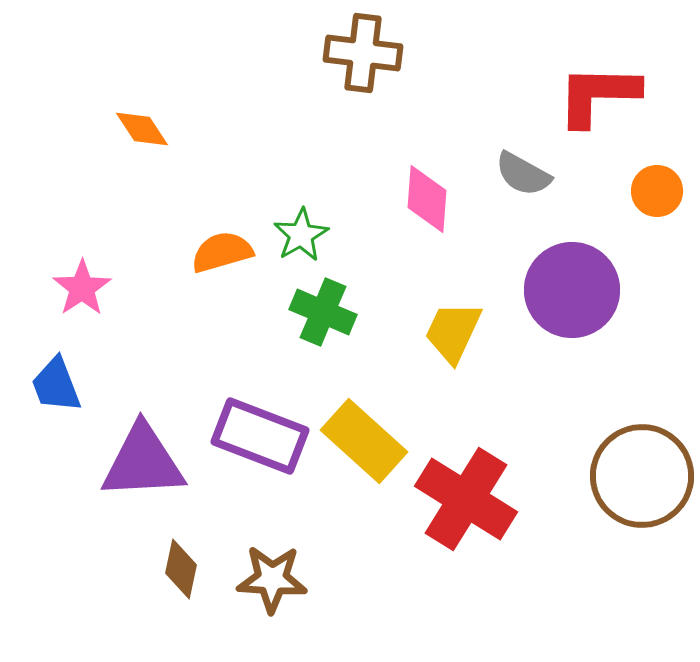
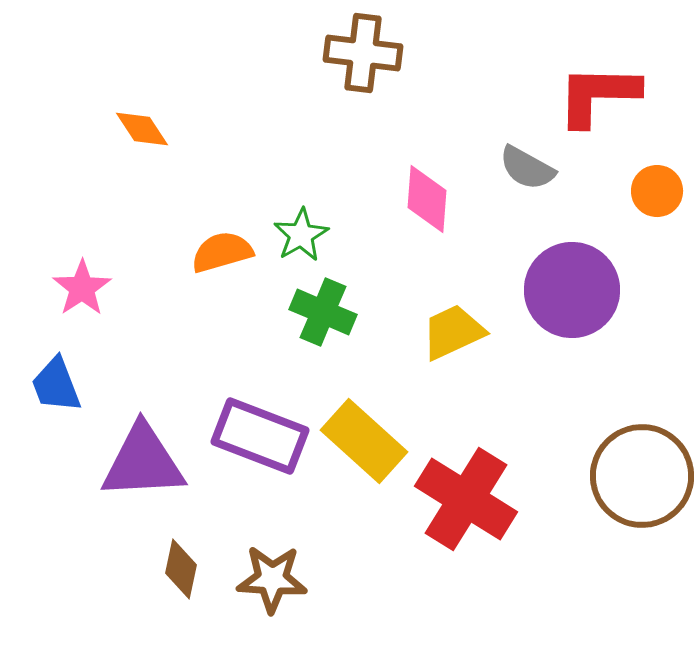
gray semicircle: moved 4 px right, 6 px up
yellow trapezoid: rotated 40 degrees clockwise
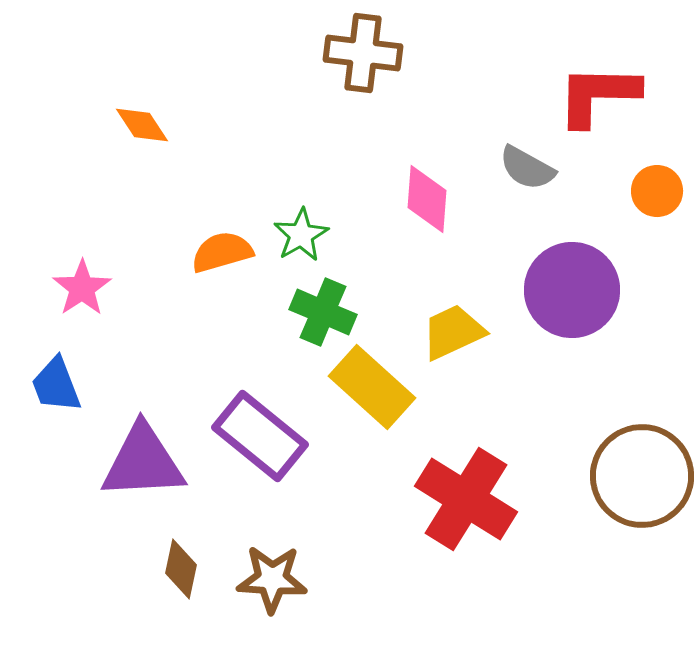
orange diamond: moved 4 px up
purple rectangle: rotated 18 degrees clockwise
yellow rectangle: moved 8 px right, 54 px up
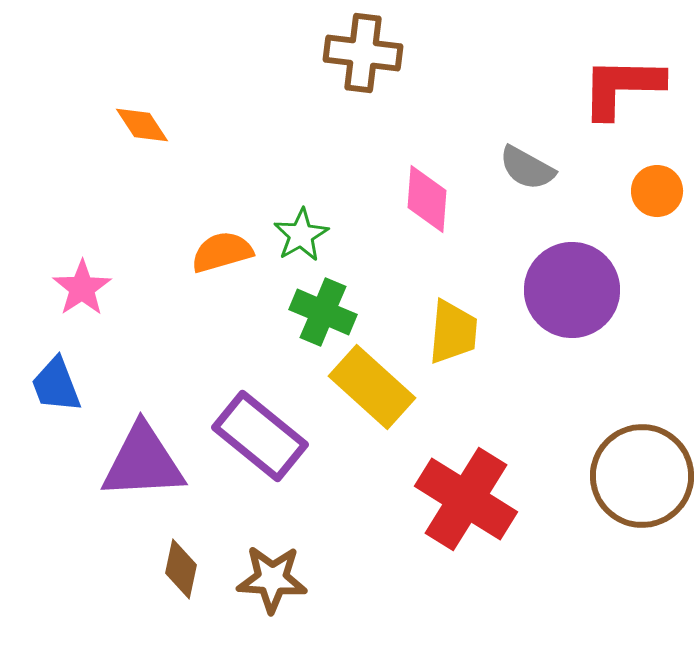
red L-shape: moved 24 px right, 8 px up
yellow trapezoid: rotated 120 degrees clockwise
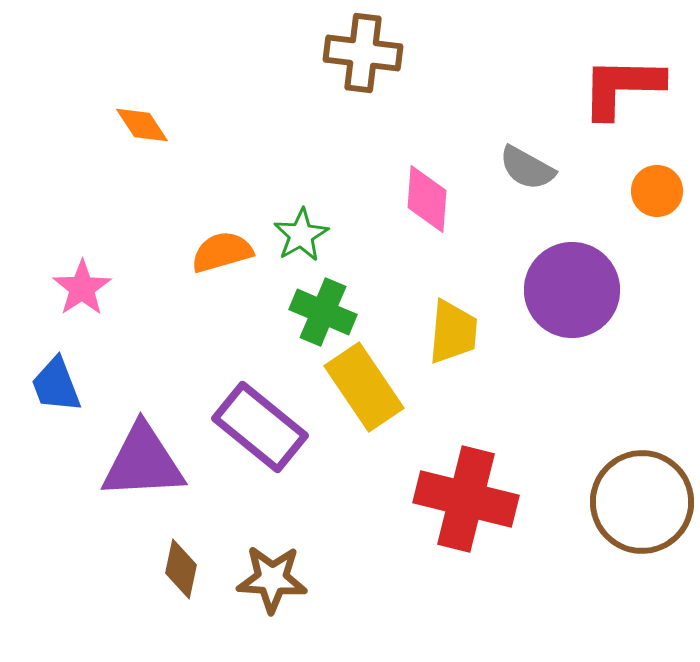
yellow rectangle: moved 8 px left; rotated 14 degrees clockwise
purple rectangle: moved 9 px up
brown circle: moved 26 px down
red cross: rotated 18 degrees counterclockwise
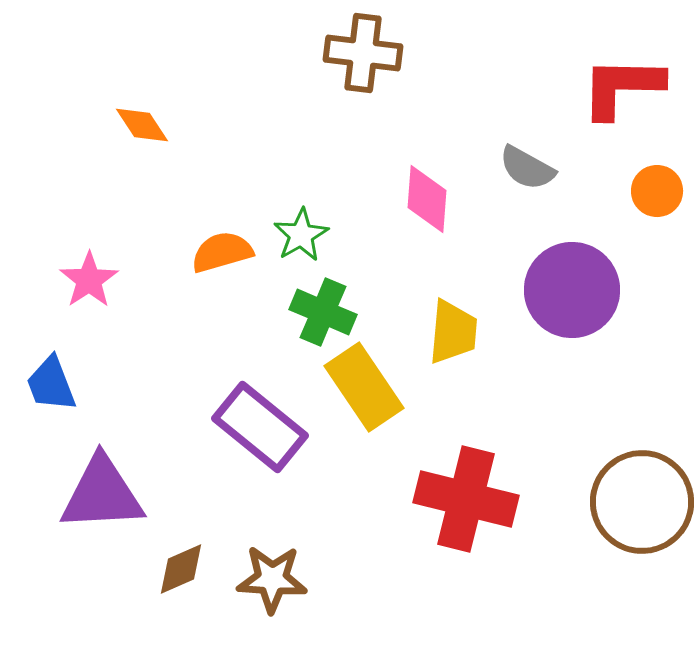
pink star: moved 7 px right, 8 px up
blue trapezoid: moved 5 px left, 1 px up
purple triangle: moved 41 px left, 32 px down
brown diamond: rotated 54 degrees clockwise
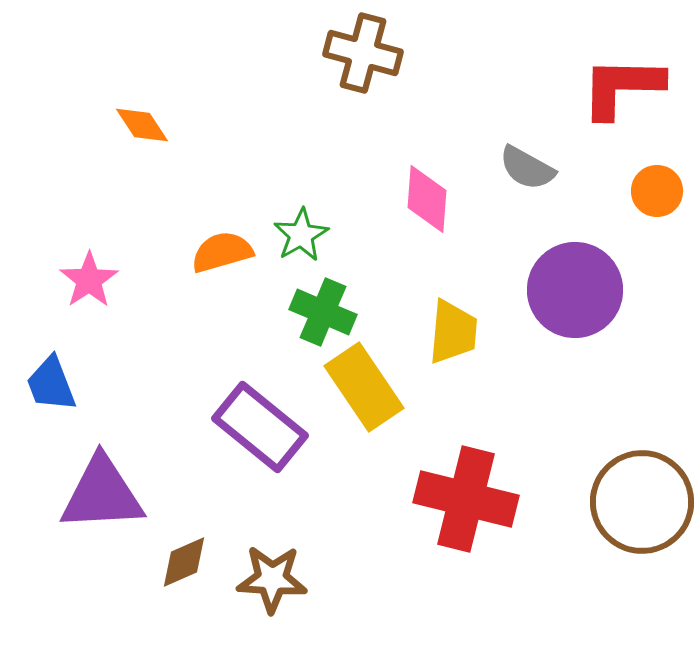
brown cross: rotated 8 degrees clockwise
purple circle: moved 3 px right
brown diamond: moved 3 px right, 7 px up
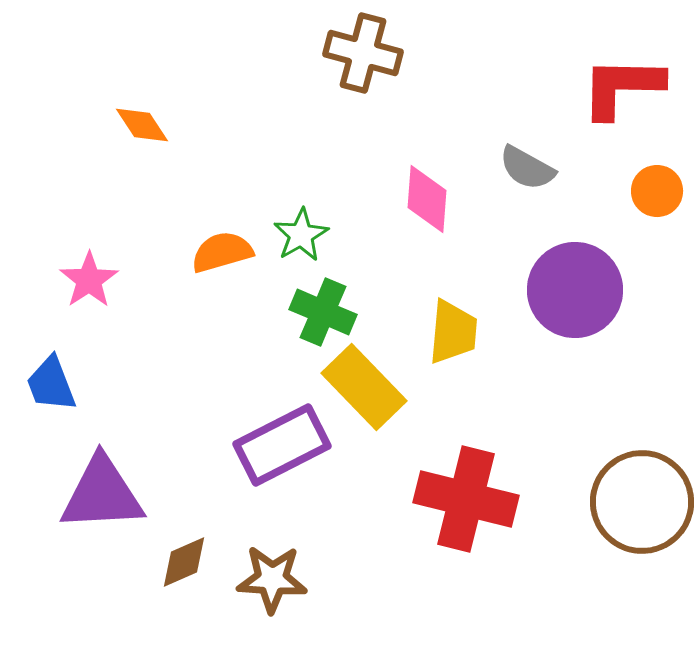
yellow rectangle: rotated 10 degrees counterclockwise
purple rectangle: moved 22 px right, 18 px down; rotated 66 degrees counterclockwise
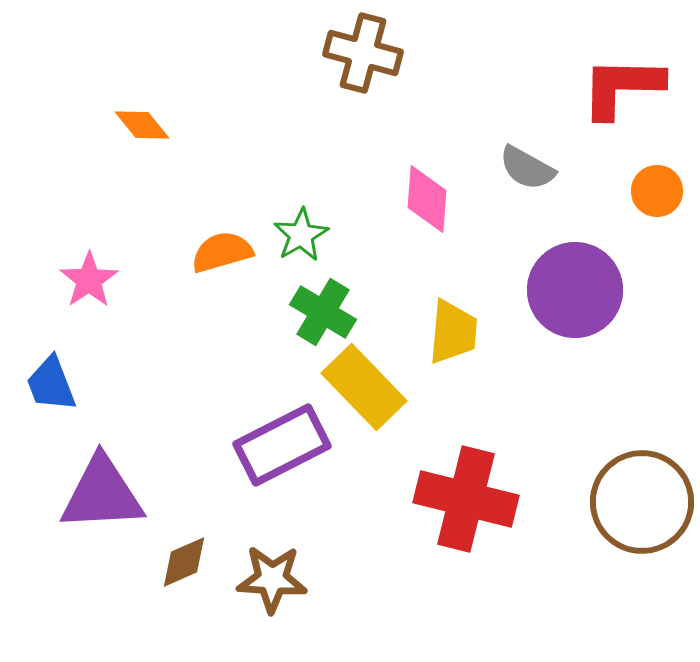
orange diamond: rotated 6 degrees counterclockwise
green cross: rotated 8 degrees clockwise
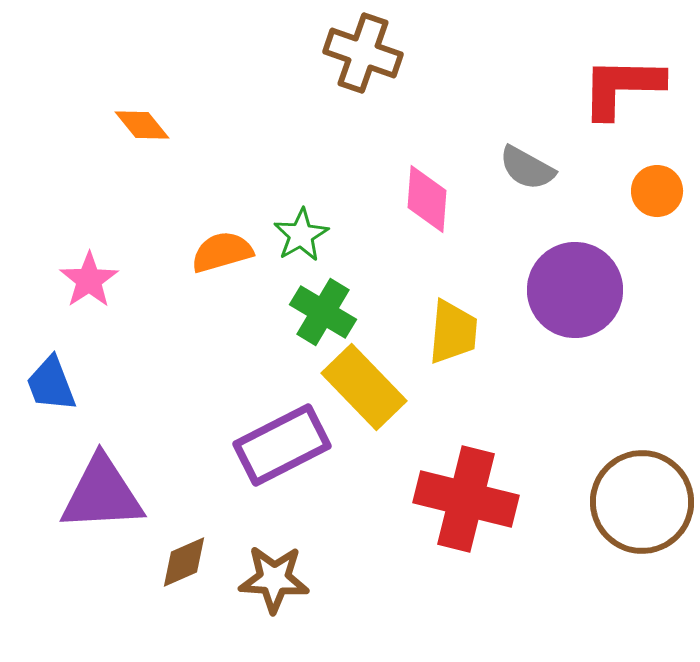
brown cross: rotated 4 degrees clockwise
brown star: moved 2 px right
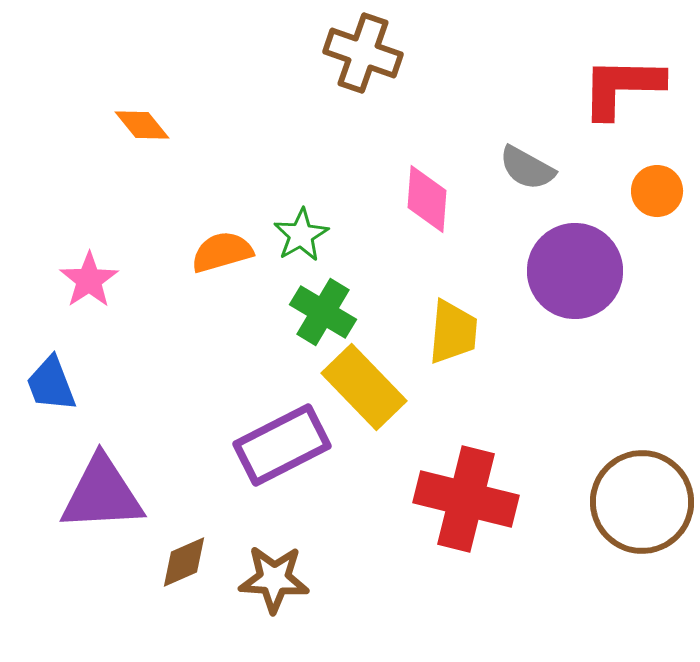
purple circle: moved 19 px up
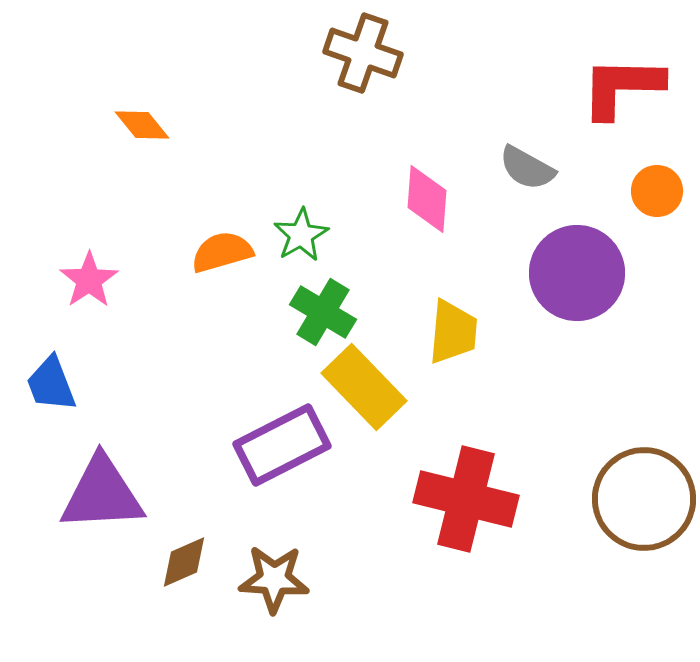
purple circle: moved 2 px right, 2 px down
brown circle: moved 2 px right, 3 px up
